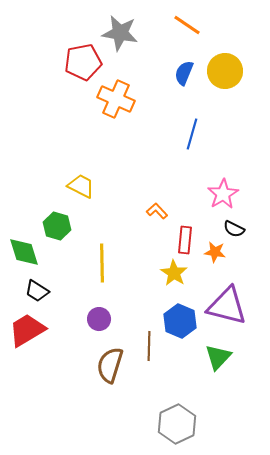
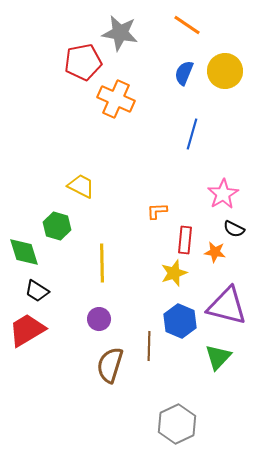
orange L-shape: rotated 50 degrees counterclockwise
yellow star: rotated 20 degrees clockwise
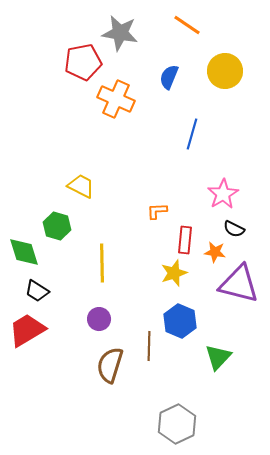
blue semicircle: moved 15 px left, 4 px down
purple triangle: moved 12 px right, 22 px up
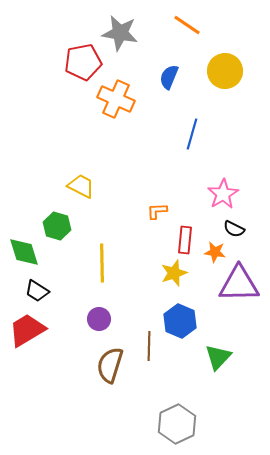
purple triangle: rotated 15 degrees counterclockwise
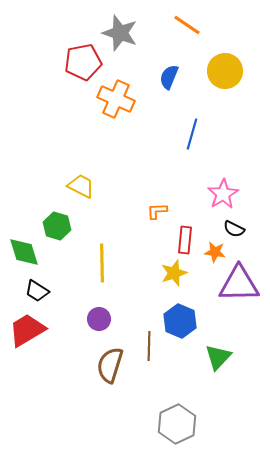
gray star: rotated 9 degrees clockwise
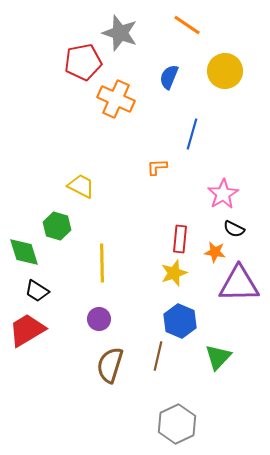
orange L-shape: moved 44 px up
red rectangle: moved 5 px left, 1 px up
brown line: moved 9 px right, 10 px down; rotated 12 degrees clockwise
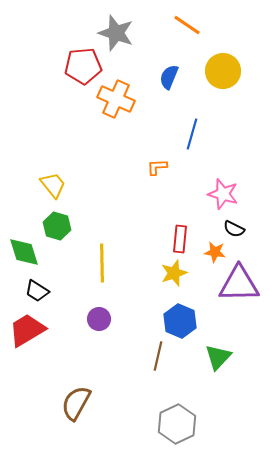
gray star: moved 4 px left
red pentagon: moved 4 px down; rotated 6 degrees clockwise
yellow circle: moved 2 px left
yellow trapezoid: moved 28 px left, 1 px up; rotated 24 degrees clockwise
pink star: rotated 24 degrees counterclockwise
brown semicircle: moved 34 px left, 38 px down; rotated 12 degrees clockwise
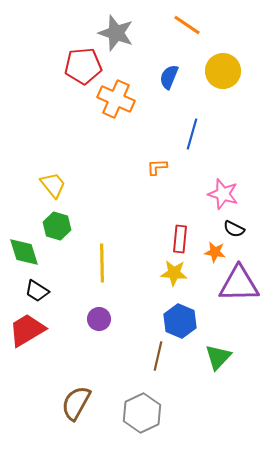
yellow star: rotated 24 degrees clockwise
gray hexagon: moved 35 px left, 11 px up
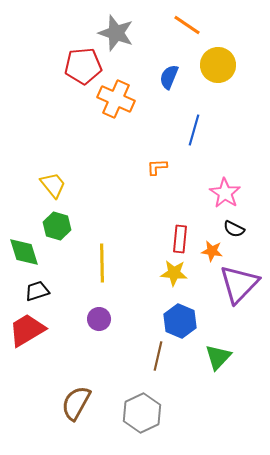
yellow circle: moved 5 px left, 6 px up
blue line: moved 2 px right, 4 px up
pink star: moved 2 px right, 1 px up; rotated 16 degrees clockwise
orange star: moved 3 px left, 1 px up
purple triangle: rotated 45 degrees counterclockwise
black trapezoid: rotated 130 degrees clockwise
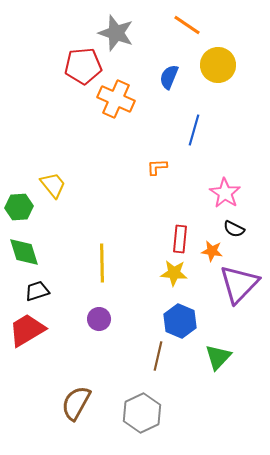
green hexagon: moved 38 px left, 19 px up; rotated 20 degrees counterclockwise
